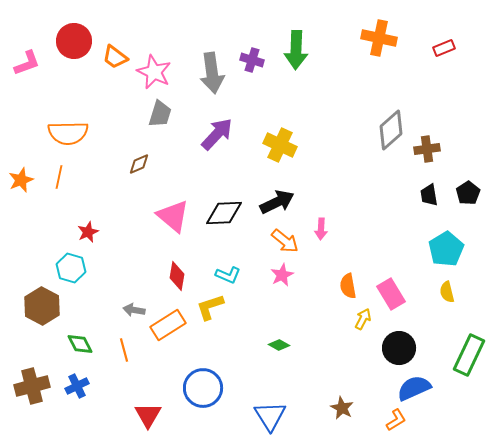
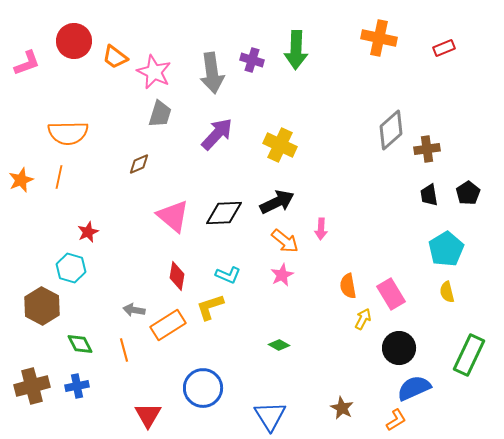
blue cross at (77, 386): rotated 15 degrees clockwise
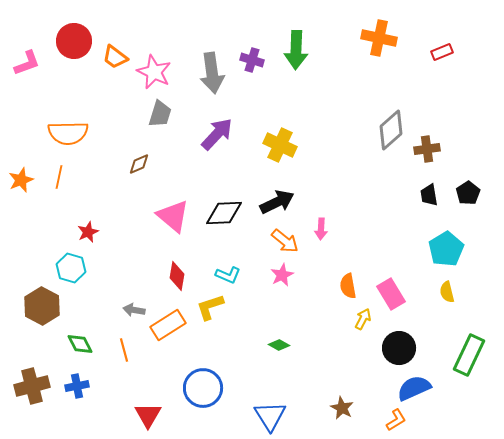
red rectangle at (444, 48): moved 2 px left, 4 px down
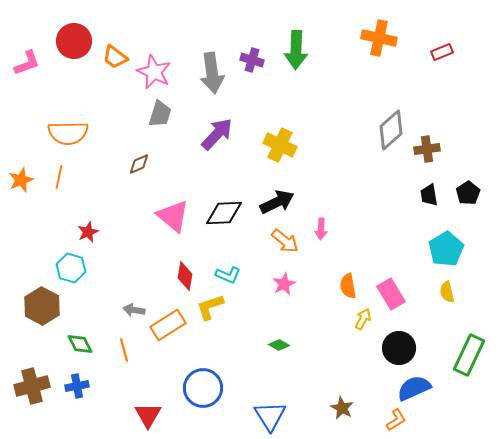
pink star at (282, 275): moved 2 px right, 9 px down
red diamond at (177, 276): moved 8 px right
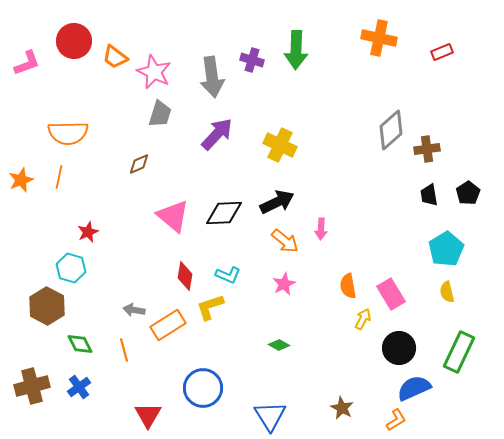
gray arrow at (212, 73): moved 4 px down
brown hexagon at (42, 306): moved 5 px right
green rectangle at (469, 355): moved 10 px left, 3 px up
blue cross at (77, 386): moved 2 px right, 1 px down; rotated 25 degrees counterclockwise
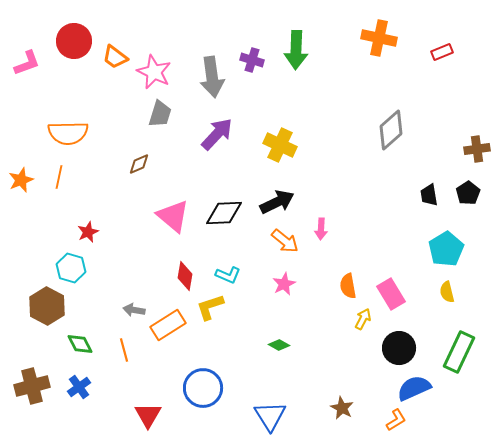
brown cross at (427, 149): moved 50 px right
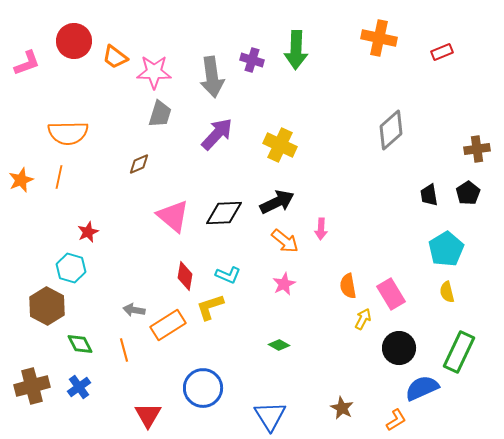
pink star at (154, 72): rotated 24 degrees counterclockwise
blue semicircle at (414, 388): moved 8 px right
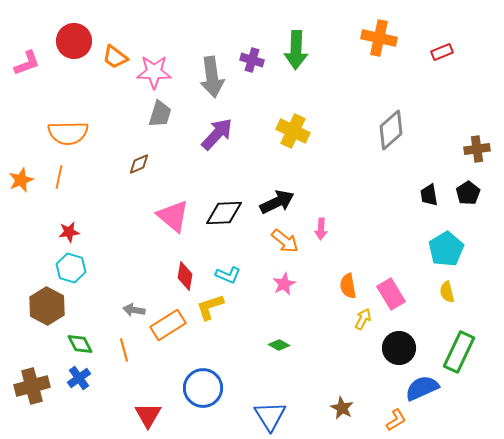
yellow cross at (280, 145): moved 13 px right, 14 px up
red star at (88, 232): moved 19 px left; rotated 15 degrees clockwise
blue cross at (79, 387): moved 9 px up
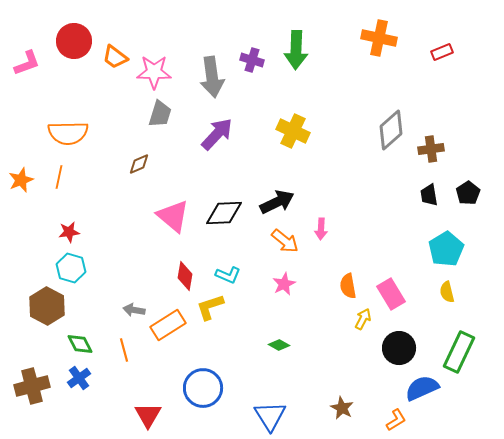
brown cross at (477, 149): moved 46 px left
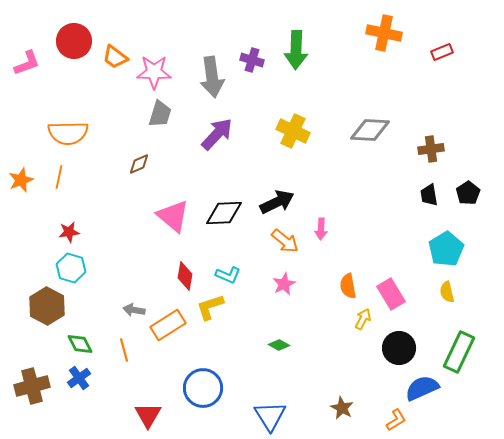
orange cross at (379, 38): moved 5 px right, 5 px up
gray diamond at (391, 130): moved 21 px left; rotated 45 degrees clockwise
